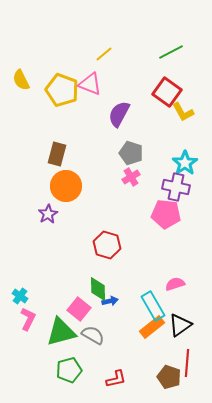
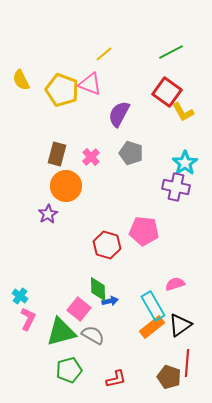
pink cross: moved 40 px left, 20 px up; rotated 12 degrees counterclockwise
pink pentagon: moved 22 px left, 17 px down
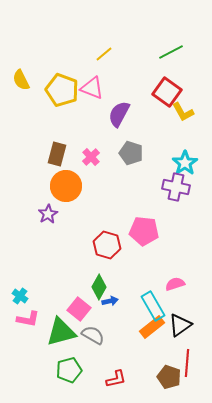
pink triangle: moved 2 px right, 4 px down
green diamond: moved 1 px right, 2 px up; rotated 30 degrees clockwise
pink L-shape: rotated 75 degrees clockwise
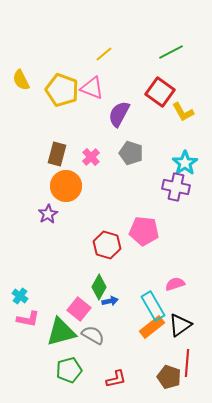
red square: moved 7 px left
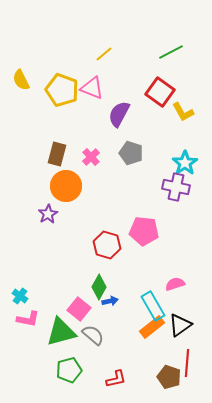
gray semicircle: rotated 10 degrees clockwise
